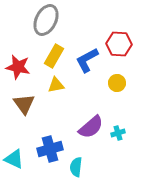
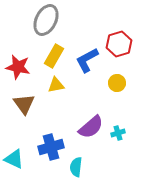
red hexagon: rotated 20 degrees counterclockwise
blue cross: moved 1 px right, 2 px up
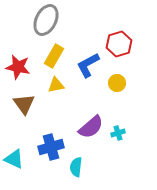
blue L-shape: moved 1 px right, 5 px down
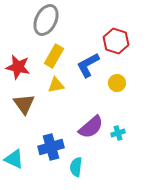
red hexagon: moved 3 px left, 3 px up; rotated 25 degrees counterclockwise
